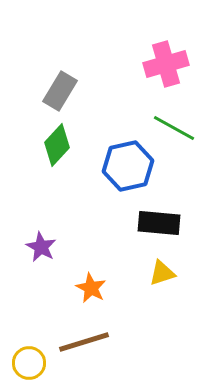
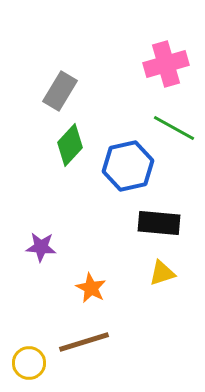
green diamond: moved 13 px right
purple star: rotated 24 degrees counterclockwise
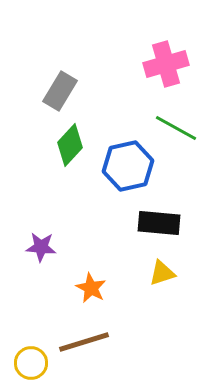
green line: moved 2 px right
yellow circle: moved 2 px right
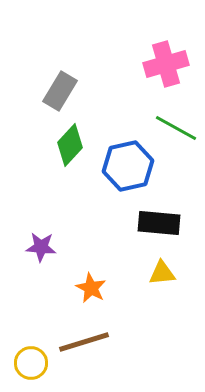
yellow triangle: rotated 12 degrees clockwise
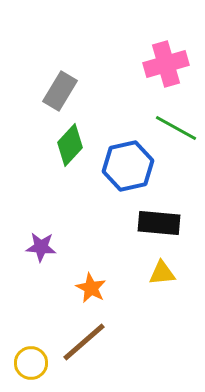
brown line: rotated 24 degrees counterclockwise
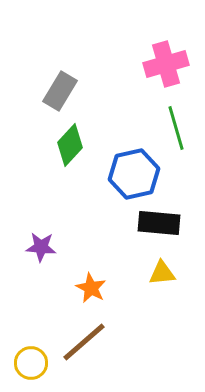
green line: rotated 45 degrees clockwise
blue hexagon: moved 6 px right, 8 px down
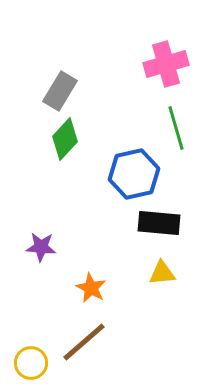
green diamond: moved 5 px left, 6 px up
